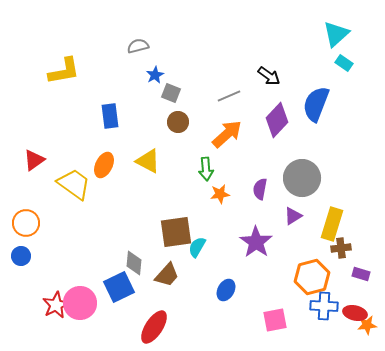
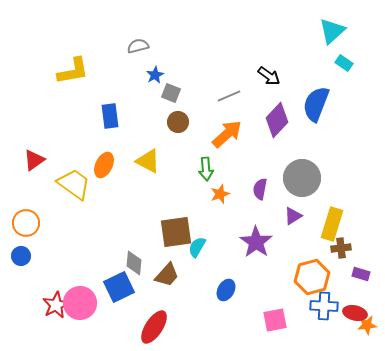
cyan triangle at (336, 34): moved 4 px left, 3 px up
yellow L-shape at (64, 71): moved 9 px right
orange star at (220, 194): rotated 12 degrees counterclockwise
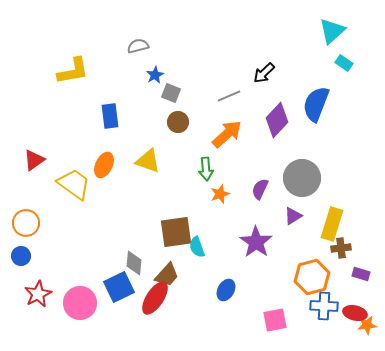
black arrow at (269, 76): moved 5 px left, 3 px up; rotated 100 degrees clockwise
yellow triangle at (148, 161): rotated 8 degrees counterclockwise
purple semicircle at (260, 189): rotated 15 degrees clockwise
cyan semicircle at (197, 247): rotated 50 degrees counterclockwise
red star at (56, 305): moved 18 px left, 11 px up
red ellipse at (154, 327): moved 1 px right, 29 px up
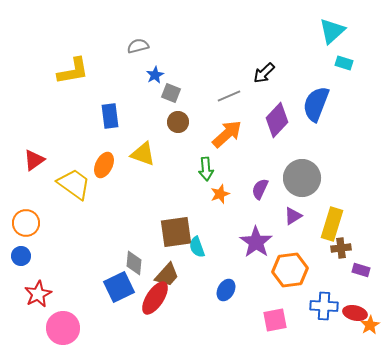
cyan rectangle at (344, 63): rotated 18 degrees counterclockwise
yellow triangle at (148, 161): moved 5 px left, 7 px up
purple rectangle at (361, 274): moved 4 px up
orange hexagon at (312, 277): moved 22 px left, 7 px up; rotated 8 degrees clockwise
pink circle at (80, 303): moved 17 px left, 25 px down
orange star at (367, 325): moved 3 px right; rotated 24 degrees counterclockwise
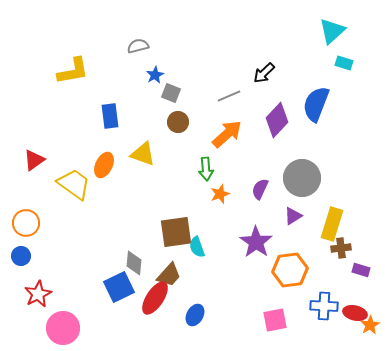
brown trapezoid at (167, 275): moved 2 px right
blue ellipse at (226, 290): moved 31 px left, 25 px down
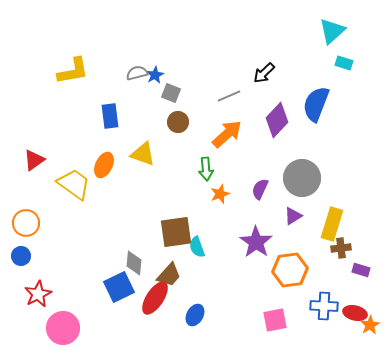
gray semicircle at (138, 46): moved 1 px left, 27 px down
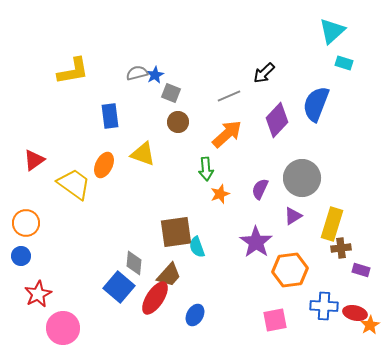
blue square at (119, 287): rotated 24 degrees counterclockwise
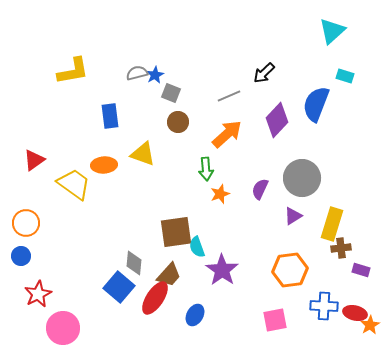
cyan rectangle at (344, 63): moved 1 px right, 13 px down
orange ellipse at (104, 165): rotated 60 degrees clockwise
purple star at (256, 242): moved 34 px left, 28 px down
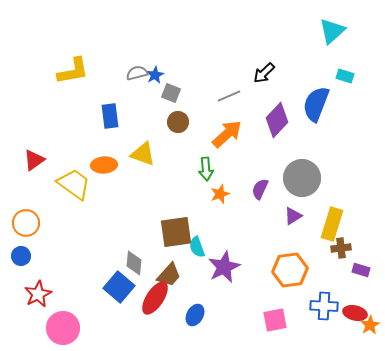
purple star at (222, 270): moved 2 px right, 3 px up; rotated 12 degrees clockwise
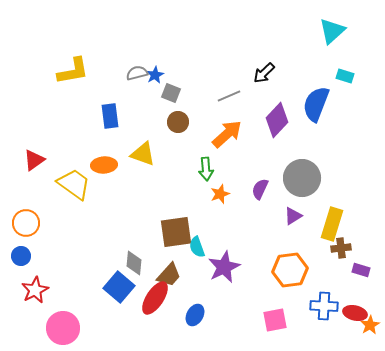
red star at (38, 294): moved 3 px left, 4 px up
